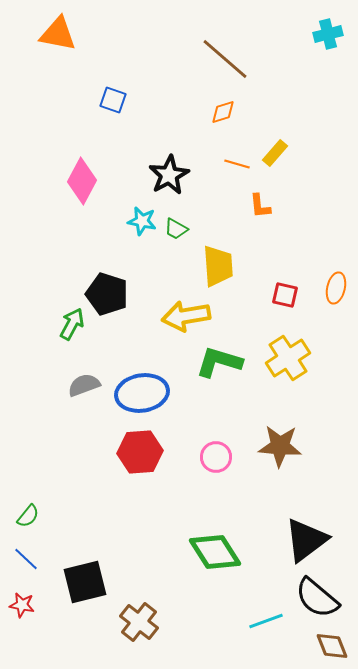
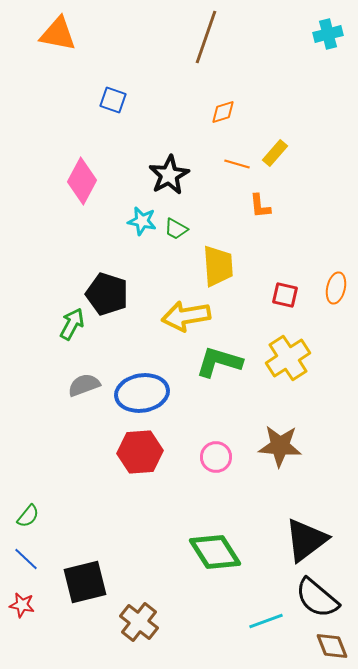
brown line: moved 19 px left, 22 px up; rotated 68 degrees clockwise
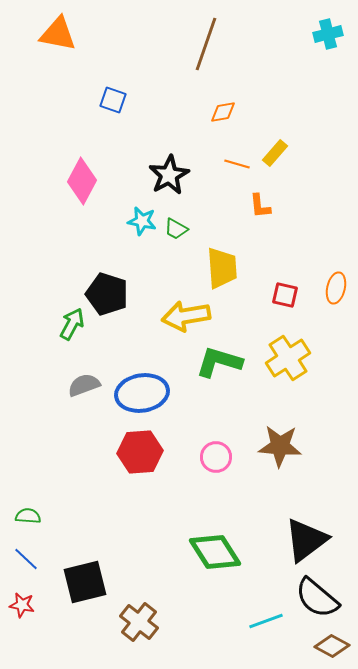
brown line: moved 7 px down
orange diamond: rotated 8 degrees clockwise
yellow trapezoid: moved 4 px right, 2 px down
green semicircle: rotated 125 degrees counterclockwise
brown diamond: rotated 40 degrees counterclockwise
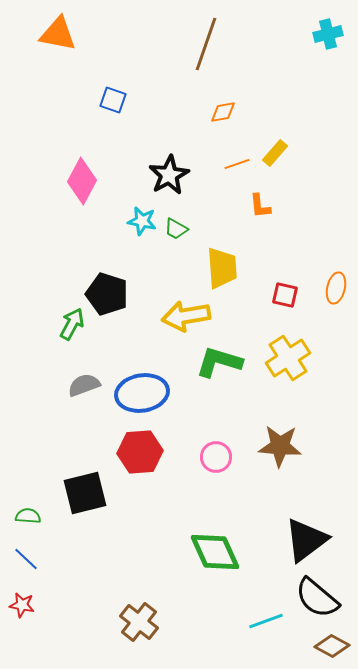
orange line: rotated 35 degrees counterclockwise
green diamond: rotated 8 degrees clockwise
black square: moved 89 px up
